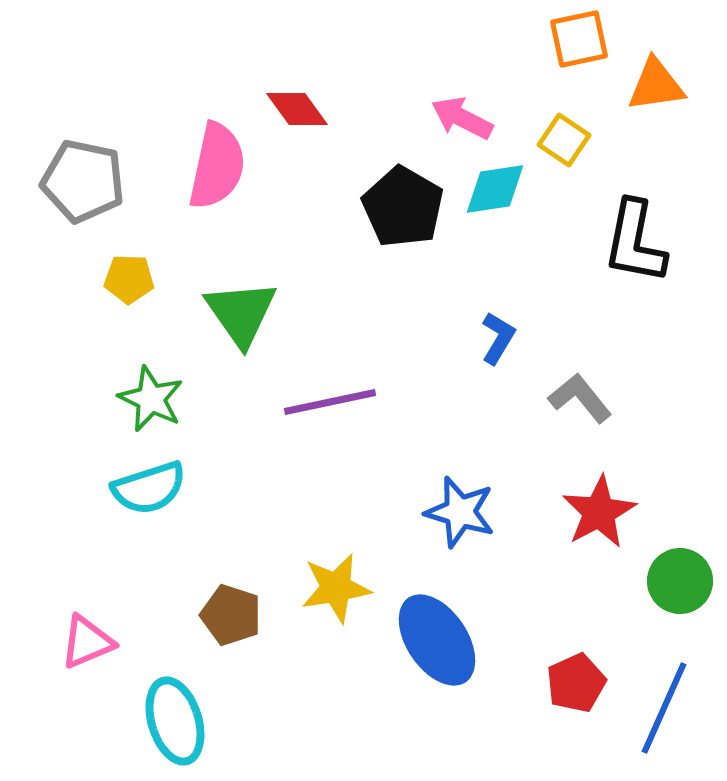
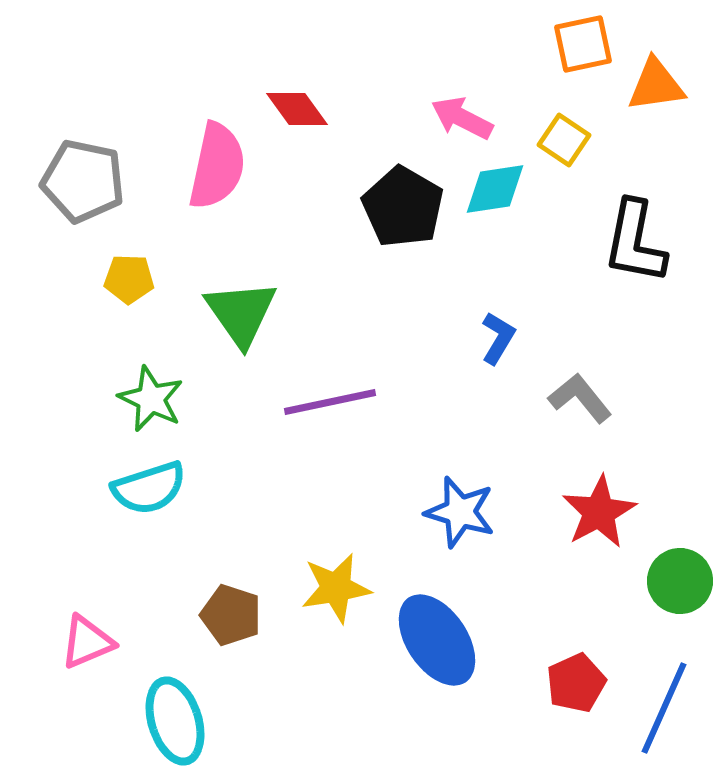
orange square: moved 4 px right, 5 px down
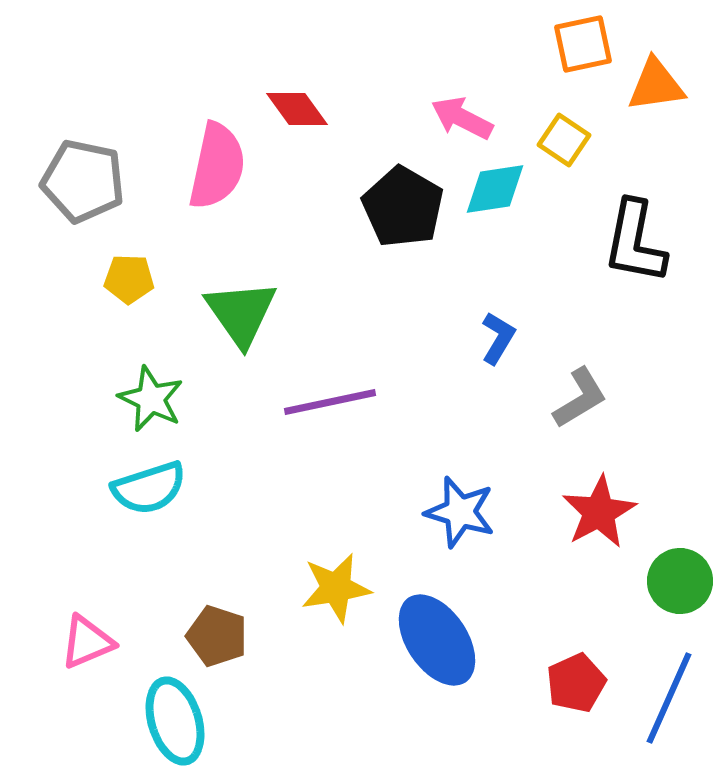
gray L-shape: rotated 98 degrees clockwise
brown pentagon: moved 14 px left, 21 px down
blue line: moved 5 px right, 10 px up
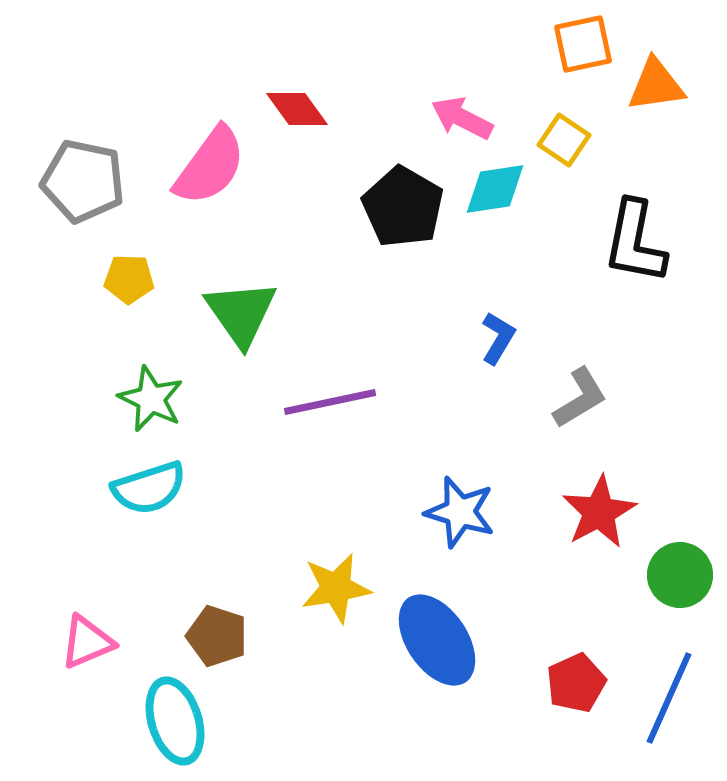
pink semicircle: moved 7 px left; rotated 24 degrees clockwise
green circle: moved 6 px up
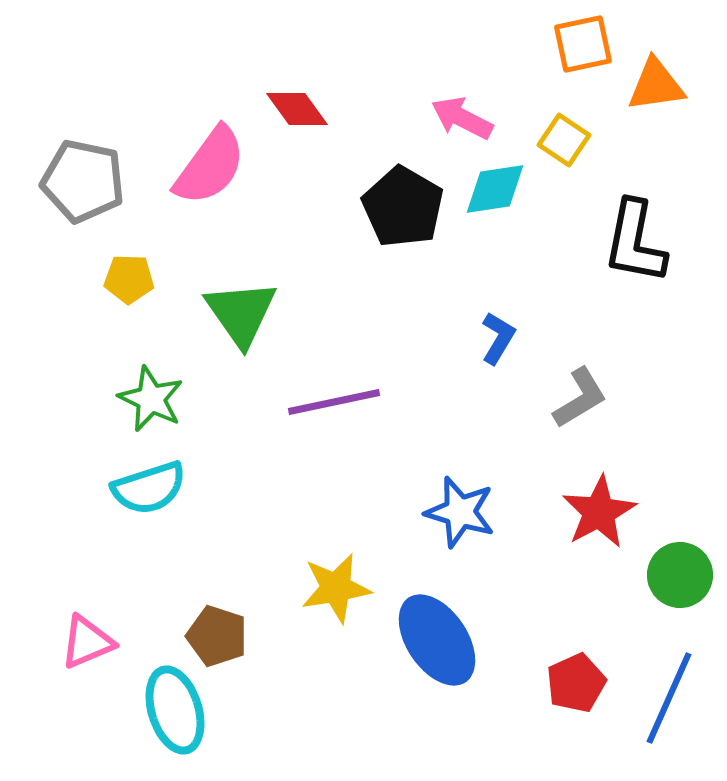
purple line: moved 4 px right
cyan ellipse: moved 11 px up
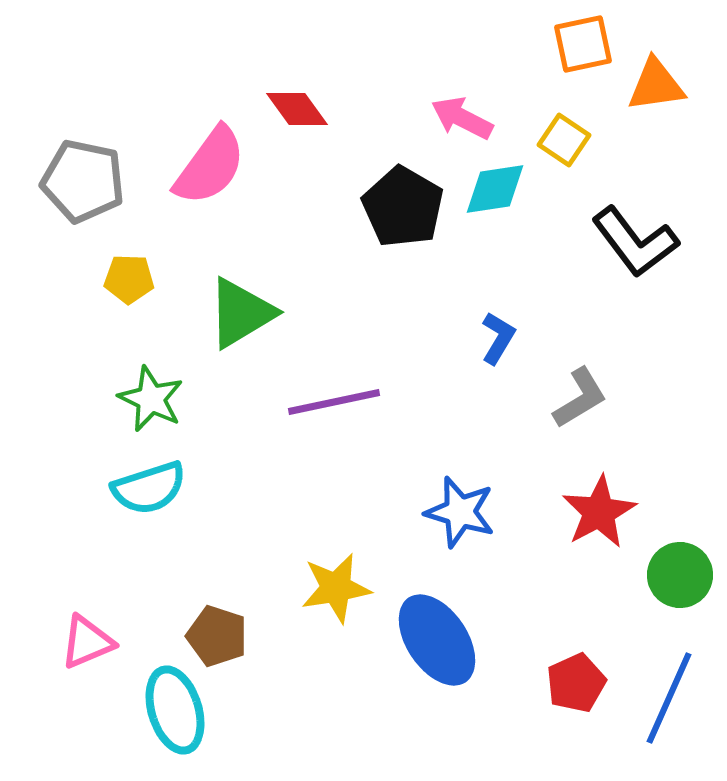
black L-shape: rotated 48 degrees counterclockwise
green triangle: rotated 34 degrees clockwise
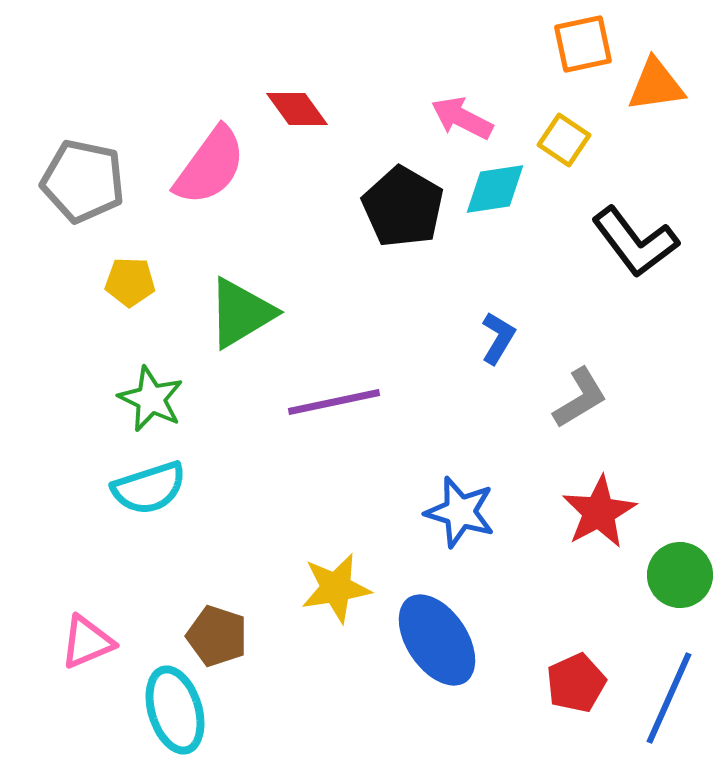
yellow pentagon: moved 1 px right, 3 px down
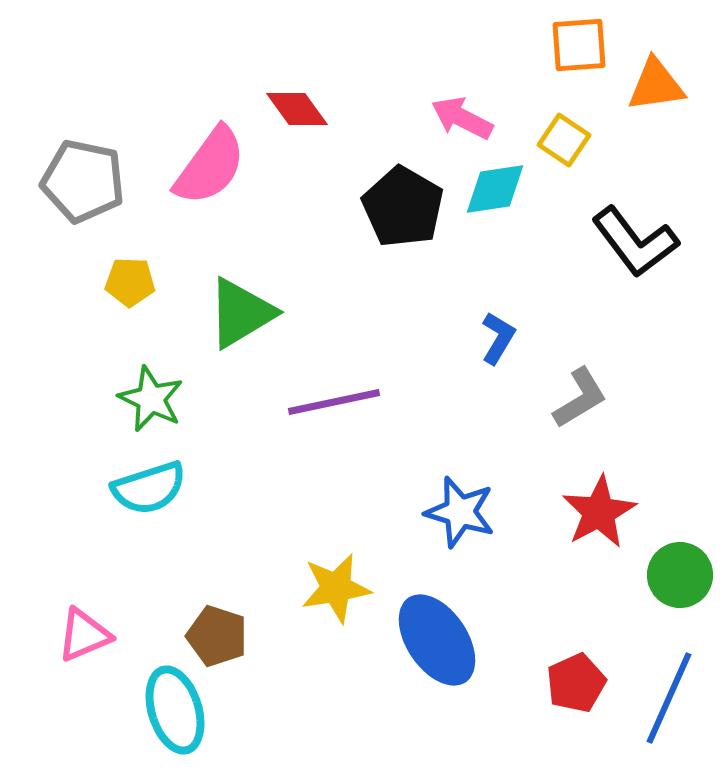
orange square: moved 4 px left, 1 px down; rotated 8 degrees clockwise
pink triangle: moved 3 px left, 7 px up
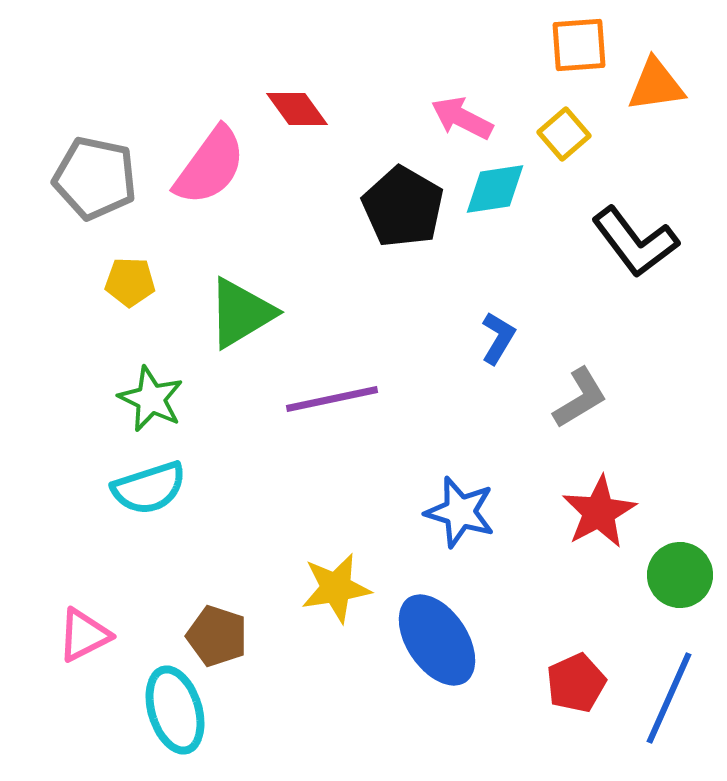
yellow square: moved 6 px up; rotated 15 degrees clockwise
gray pentagon: moved 12 px right, 3 px up
purple line: moved 2 px left, 3 px up
pink triangle: rotated 4 degrees counterclockwise
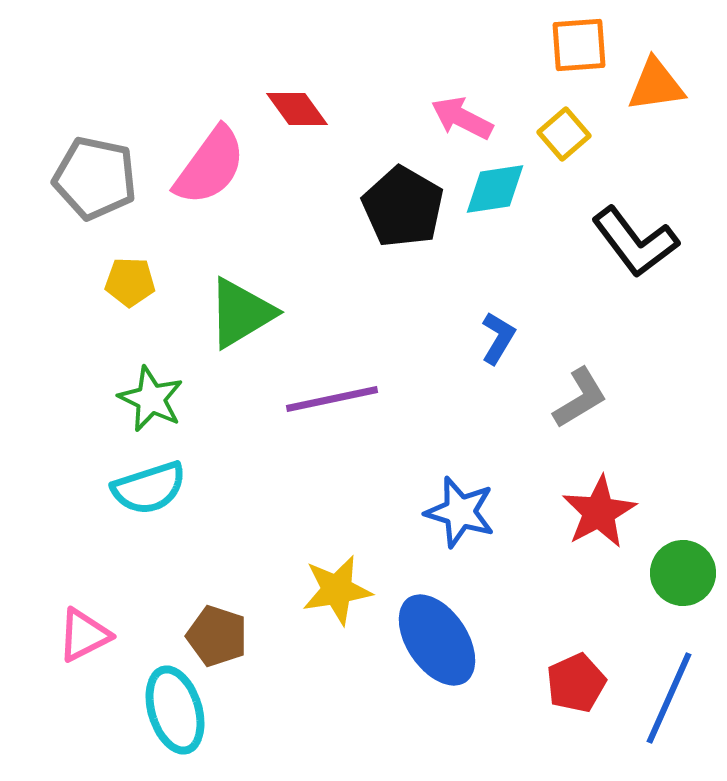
green circle: moved 3 px right, 2 px up
yellow star: moved 1 px right, 2 px down
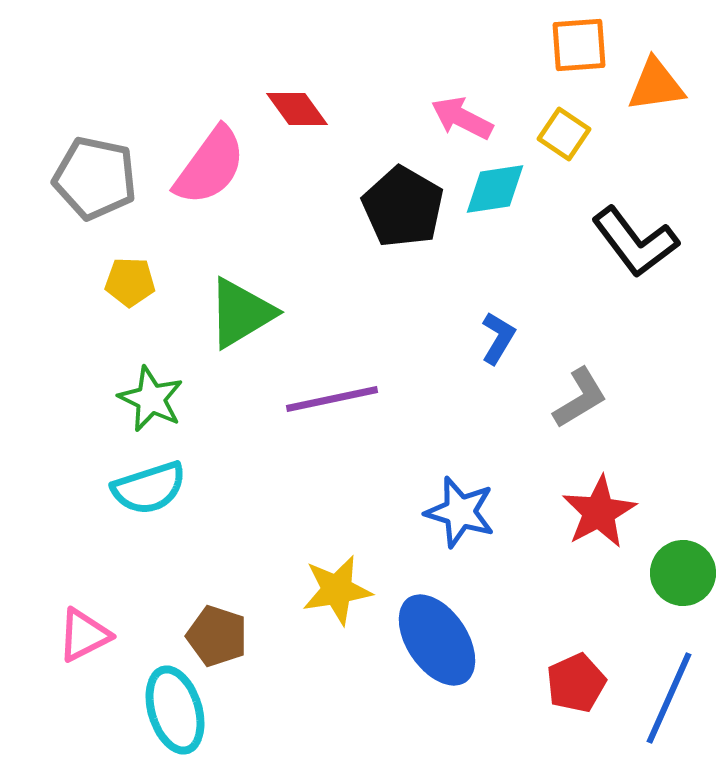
yellow square: rotated 15 degrees counterclockwise
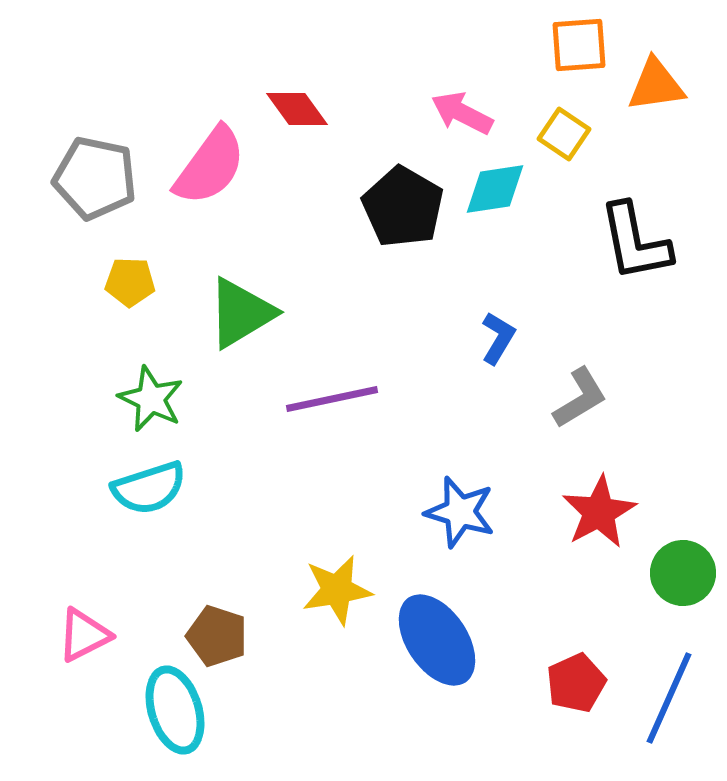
pink arrow: moved 5 px up
black L-shape: rotated 26 degrees clockwise
